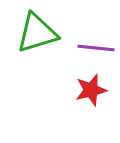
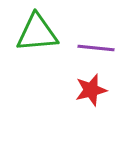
green triangle: rotated 12 degrees clockwise
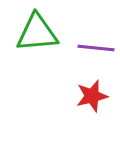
red star: moved 1 px right, 6 px down
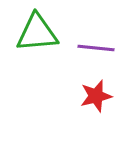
red star: moved 4 px right
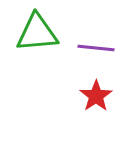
red star: rotated 20 degrees counterclockwise
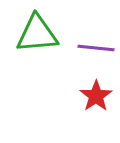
green triangle: moved 1 px down
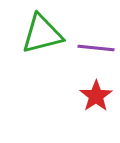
green triangle: moved 5 px right; rotated 9 degrees counterclockwise
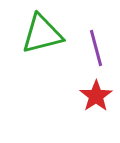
purple line: rotated 69 degrees clockwise
